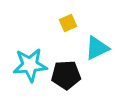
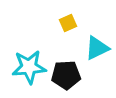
cyan star: moved 1 px left, 2 px down
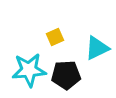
yellow square: moved 13 px left, 14 px down
cyan star: moved 3 px down
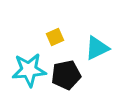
black pentagon: rotated 8 degrees counterclockwise
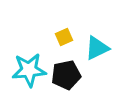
yellow square: moved 9 px right
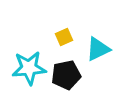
cyan triangle: moved 1 px right, 1 px down
cyan star: moved 2 px up
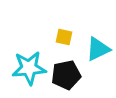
yellow square: rotated 36 degrees clockwise
